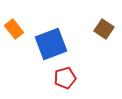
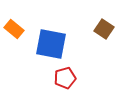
orange rectangle: rotated 12 degrees counterclockwise
blue square: rotated 32 degrees clockwise
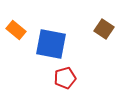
orange rectangle: moved 2 px right, 1 px down
